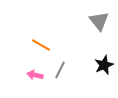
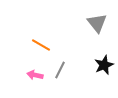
gray triangle: moved 2 px left, 2 px down
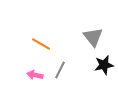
gray triangle: moved 4 px left, 14 px down
orange line: moved 1 px up
black star: rotated 12 degrees clockwise
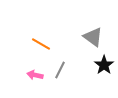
gray triangle: rotated 15 degrees counterclockwise
black star: rotated 24 degrees counterclockwise
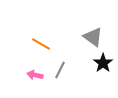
black star: moved 1 px left, 2 px up
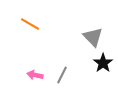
gray triangle: rotated 10 degrees clockwise
orange line: moved 11 px left, 20 px up
gray line: moved 2 px right, 5 px down
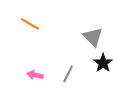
gray line: moved 6 px right, 1 px up
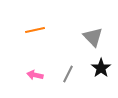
orange line: moved 5 px right, 6 px down; rotated 42 degrees counterclockwise
black star: moved 2 px left, 5 px down
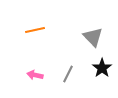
black star: moved 1 px right
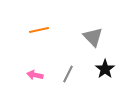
orange line: moved 4 px right
black star: moved 3 px right, 1 px down
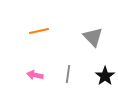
orange line: moved 1 px down
black star: moved 7 px down
gray line: rotated 18 degrees counterclockwise
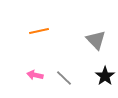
gray triangle: moved 3 px right, 3 px down
gray line: moved 4 px left, 4 px down; rotated 54 degrees counterclockwise
